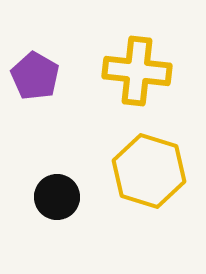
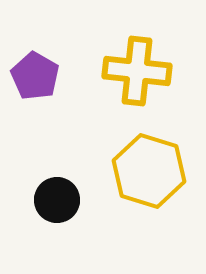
black circle: moved 3 px down
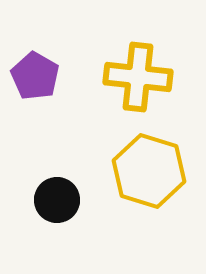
yellow cross: moved 1 px right, 6 px down
